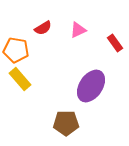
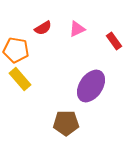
pink triangle: moved 1 px left, 1 px up
red rectangle: moved 1 px left, 2 px up
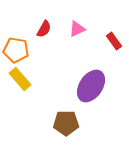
red semicircle: moved 1 px right, 1 px down; rotated 30 degrees counterclockwise
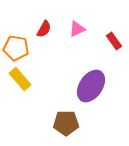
orange pentagon: moved 2 px up
